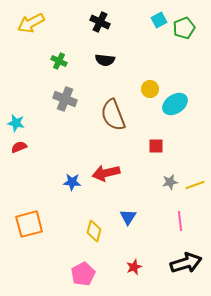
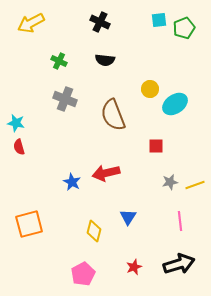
cyan square: rotated 21 degrees clockwise
red semicircle: rotated 84 degrees counterclockwise
blue star: rotated 24 degrees clockwise
black arrow: moved 7 px left, 1 px down
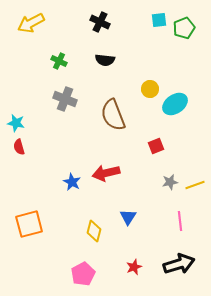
red square: rotated 21 degrees counterclockwise
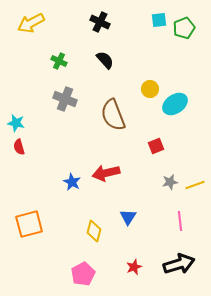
black semicircle: rotated 138 degrees counterclockwise
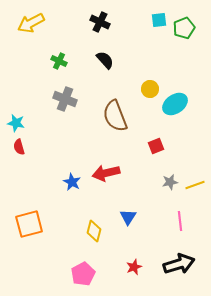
brown semicircle: moved 2 px right, 1 px down
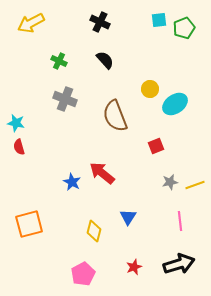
red arrow: moved 4 px left; rotated 52 degrees clockwise
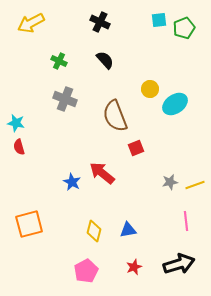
red square: moved 20 px left, 2 px down
blue triangle: moved 13 px down; rotated 48 degrees clockwise
pink line: moved 6 px right
pink pentagon: moved 3 px right, 3 px up
